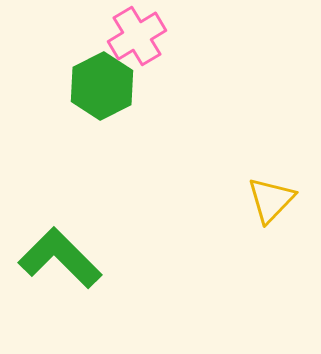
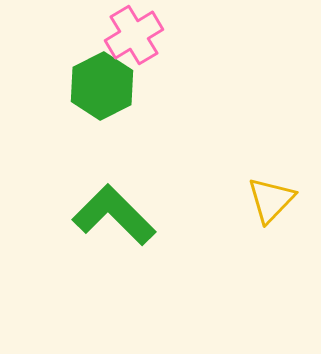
pink cross: moved 3 px left, 1 px up
green L-shape: moved 54 px right, 43 px up
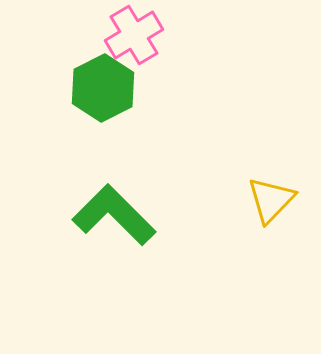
green hexagon: moved 1 px right, 2 px down
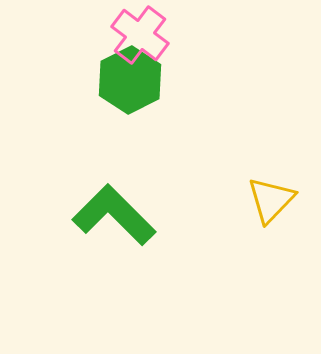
pink cross: moved 6 px right; rotated 22 degrees counterclockwise
green hexagon: moved 27 px right, 8 px up
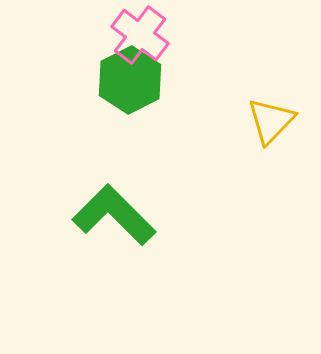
yellow triangle: moved 79 px up
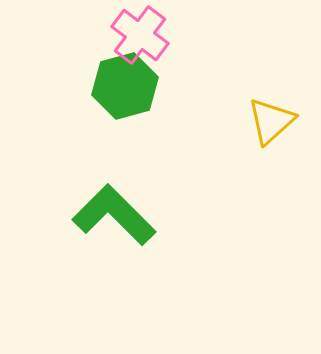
green hexagon: moved 5 px left, 6 px down; rotated 12 degrees clockwise
yellow triangle: rotated 4 degrees clockwise
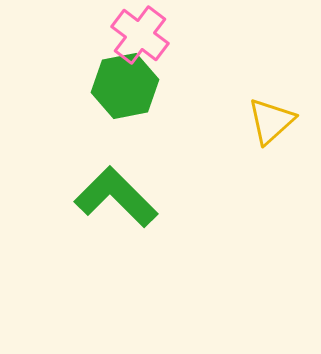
green hexagon: rotated 4 degrees clockwise
green L-shape: moved 2 px right, 18 px up
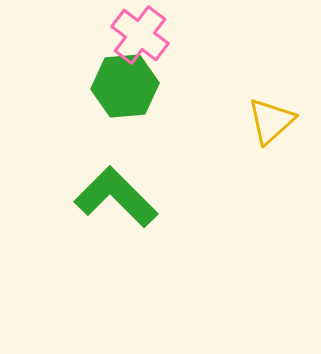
green hexagon: rotated 6 degrees clockwise
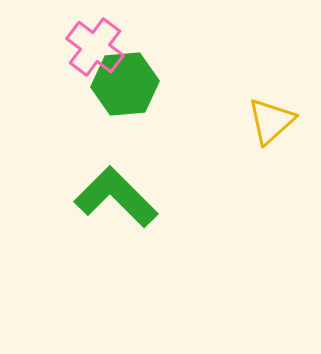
pink cross: moved 45 px left, 12 px down
green hexagon: moved 2 px up
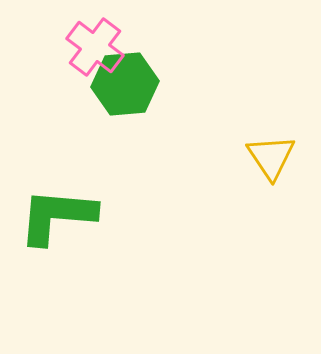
yellow triangle: moved 36 px down; rotated 22 degrees counterclockwise
green L-shape: moved 59 px left, 19 px down; rotated 40 degrees counterclockwise
